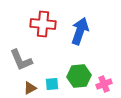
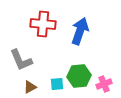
cyan square: moved 5 px right
brown triangle: moved 1 px up
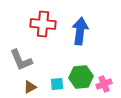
blue arrow: rotated 12 degrees counterclockwise
green hexagon: moved 2 px right, 1 px down
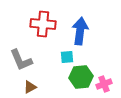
cyan square: moved 10 px right, 27 px up
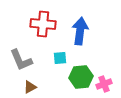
cyan square: moved 7 px left, 1 px down
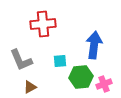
red cross: rotated 10 degrees counterclockwise
blue arrow: moved 14 px right, 14 px down
cyan square: moved 3 px down
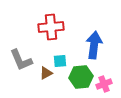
red cross: moved 8 px right, 3 px down
brown triangle: moved 16 px right, 14 px up
